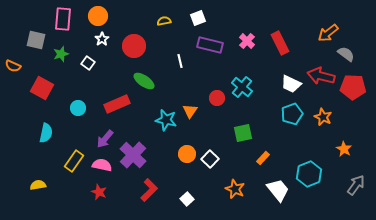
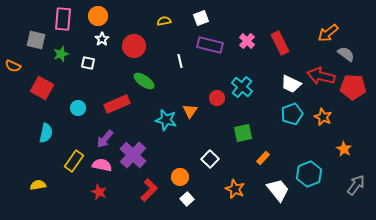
white square at (198, 18): moved 3 px right
white square at (88, 63): rotated 24 degrees counterclockwise
orange circle at (187, 154): moved 7 px left, 23 px down
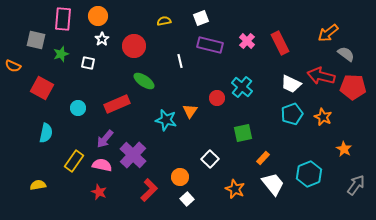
white trapezoid at (278, 190): moved 5 px left, 6 px up
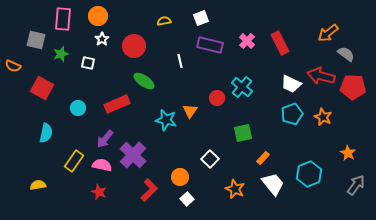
orange star at (344, 149): moved 4 px right, 4 px down
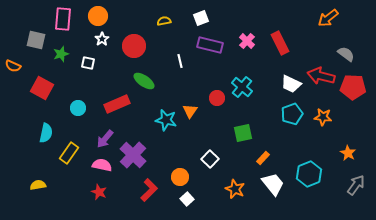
orange arrow at (328, 33): moved 15 px up
orange star at (323, 117): rotated 18 degrees counterclockwise
yellow rectangle at (74, 161): moved 5 px left, 8 px up
